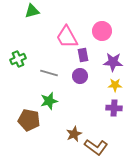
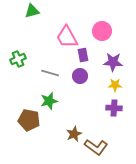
gray line: moved 1 px right
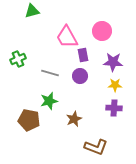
brown star: moved 15 px up
brown L-shape: rotated 15 degrees counterclockwise
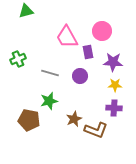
green triangle: moved 6 px left
purple rectangle: moved 5 px right, 3 px up
brown L-shape: moved 17 px up
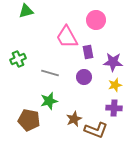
pink circle: moved 6 px left, 11 px up
purple circle: moved 4 px right, 1 px down
yellow star: rotated 16 degrees counterclockwise
